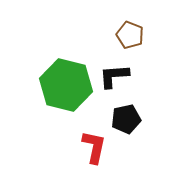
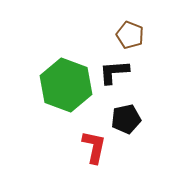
black L-shape: moved 4 px up
green hexagon: rotated 6 degrees clockwise
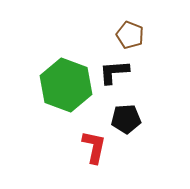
black pentagon: rotated 8 degrees clockwise
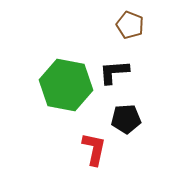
brown pentagon: moved 10 px up
green hexagon: rotated 9 degrees counterclockwise
red L-shape: moved 2 px down
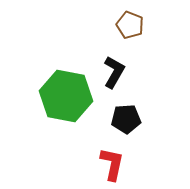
black L-shape: rotated 124 degrees clockwise
green hexagon: moved 11 px down
red L-shape: moved 18 px right, 15 px down
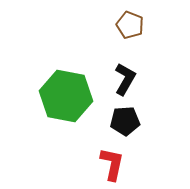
black L-shape: moved 11 px right, 7 px down
black pentagon: moved 1 px left, 2 px down
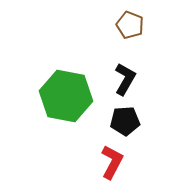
red L-shape: moved 2 px up; rotated 16 degrees clockwise
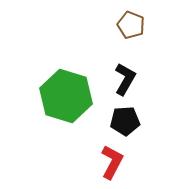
brown pentagon: moved 1 px right
green hexagon: rotated 6 degrees clockwise
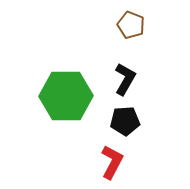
green hexagon: rotated 18 degrees counterclockwise
